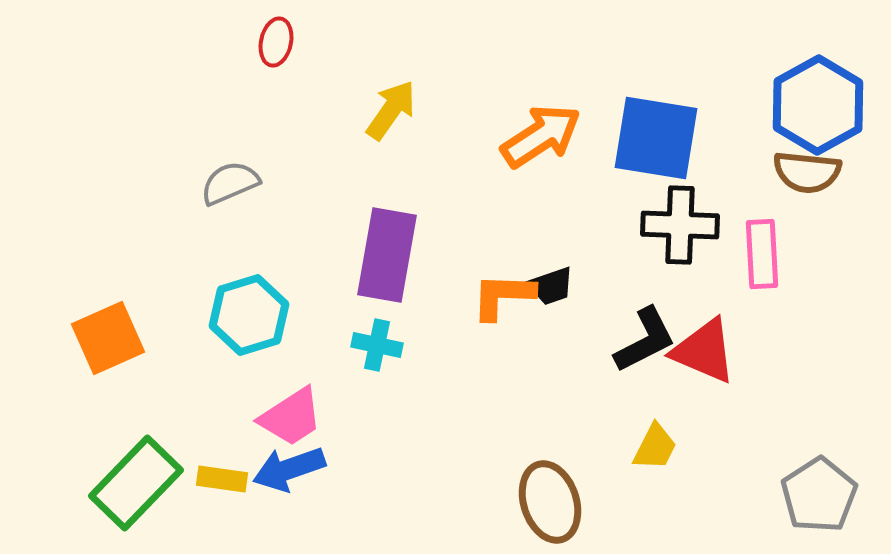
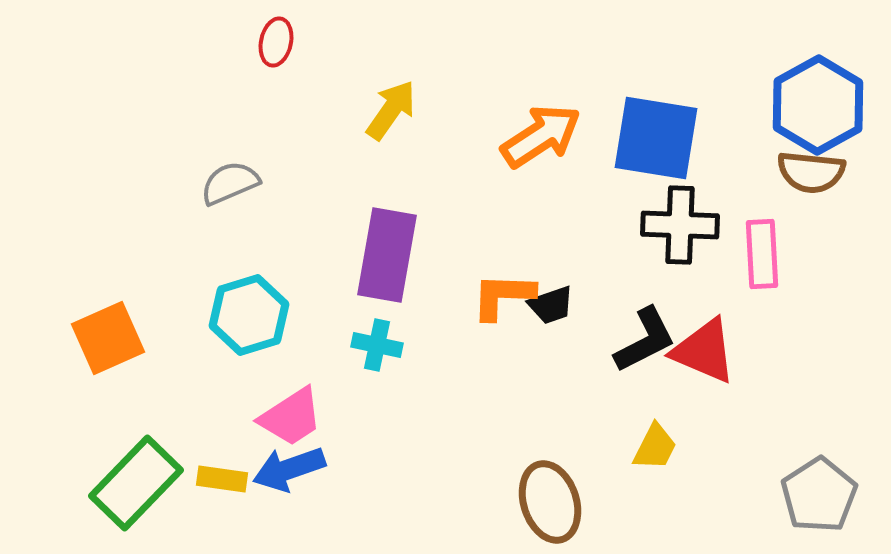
brown semicircle: moved 4 px right
black trapezoid: moved 19 px down
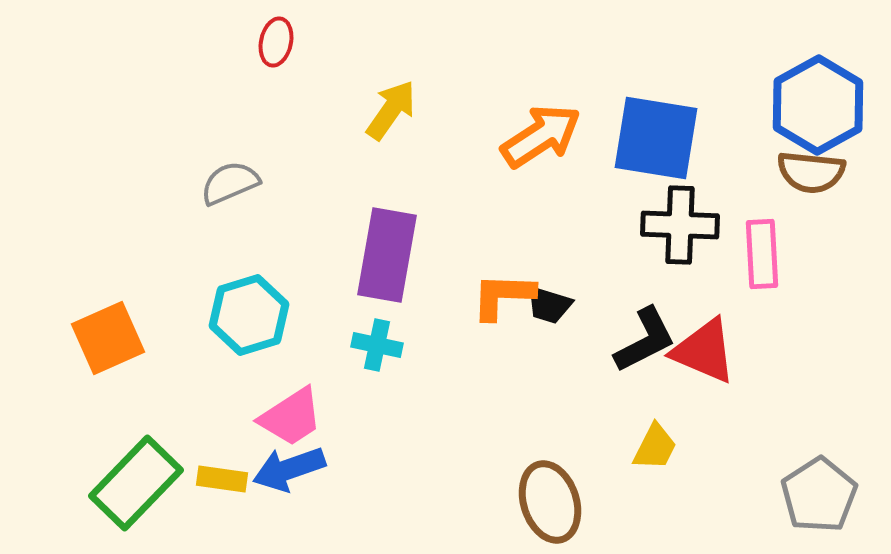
black trapezoid: moved 2 px left; rotated 36 degrees clockwise
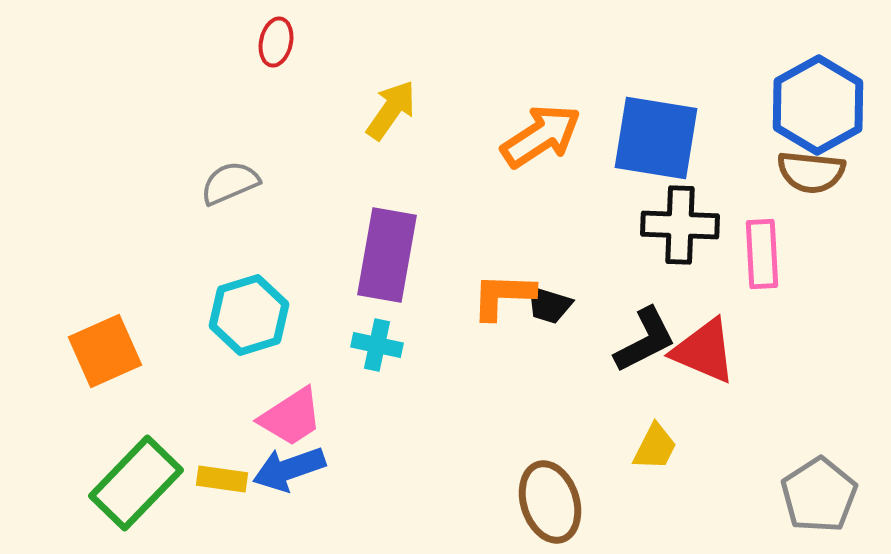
orange square: moved 3 px left, 13 px down
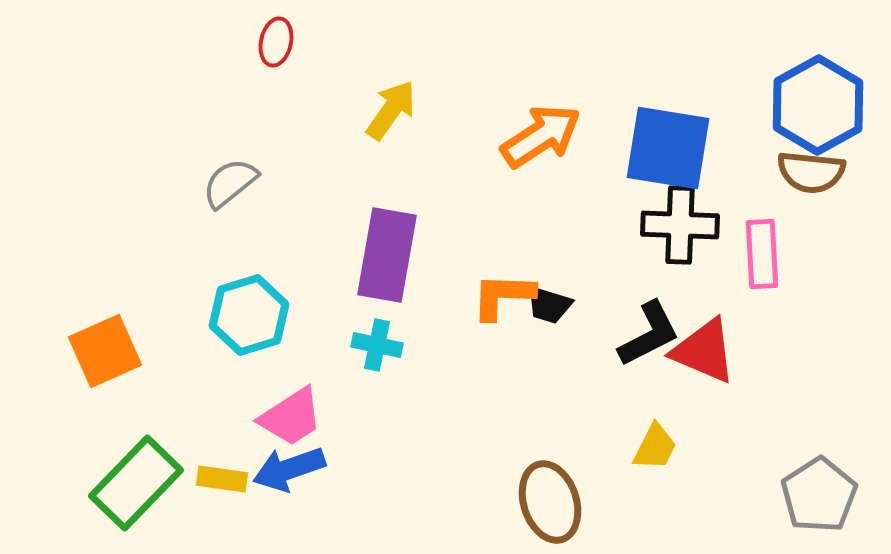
blue square: moved 12 px right, 10 px down
gray semicircle: rotated 16 degrees counterclockwise
black L-shape: moved 4 px right, 6 px up
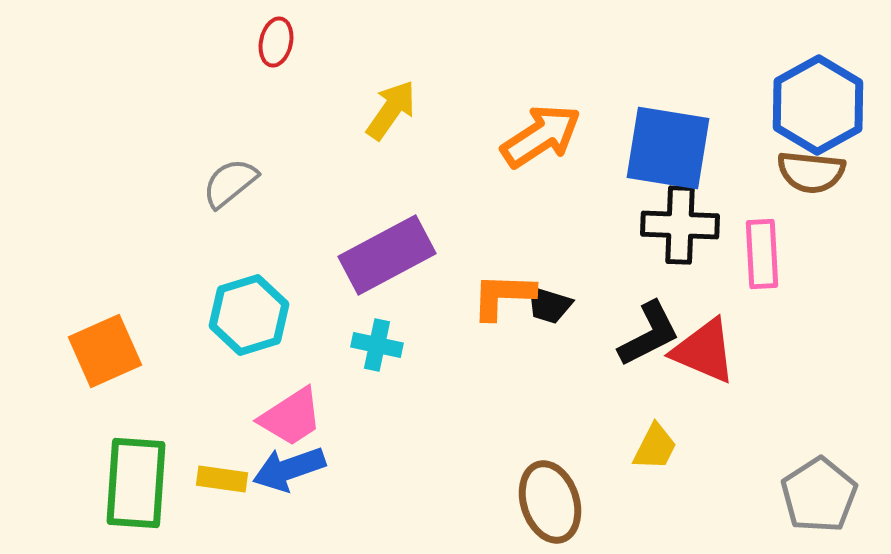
purple rectangle: rotated 52 degrees clockwise
green rectangle: rotated 40 degrees counterclockwise
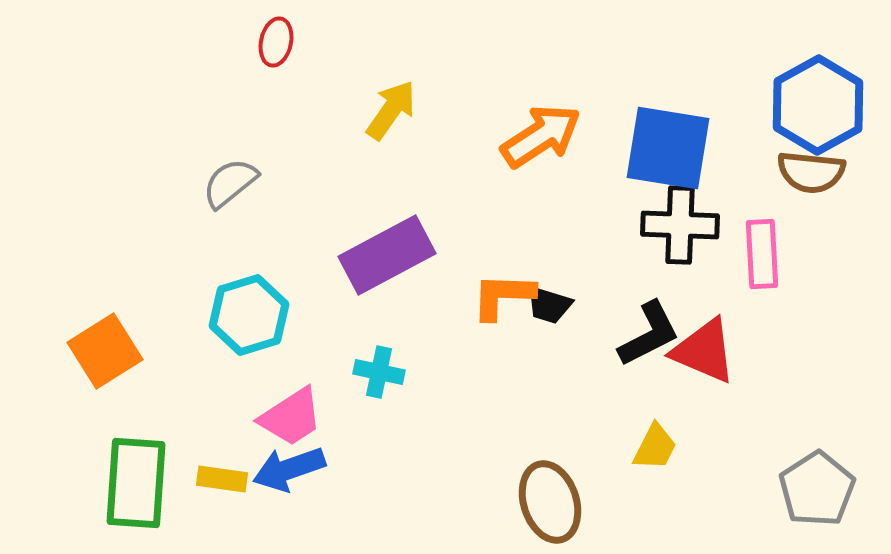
cyan cross: moved 2 px right, 27 px down
orange square: rotated 8 degrees counterclockwise
gray pentagon: moved 2 px left, 6 px up
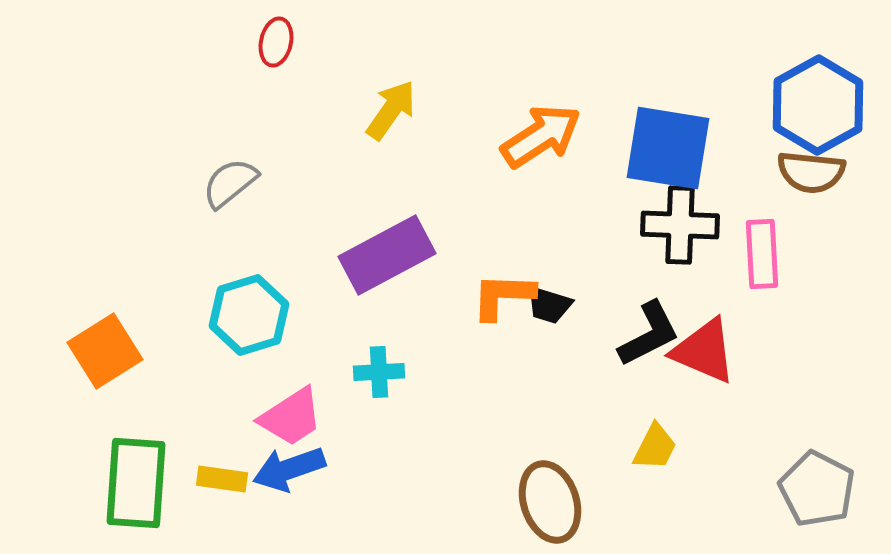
cyan cross: rotated 15 degrees counterclockwise
gray pentagon: rotated 12 degrees counterclockwise
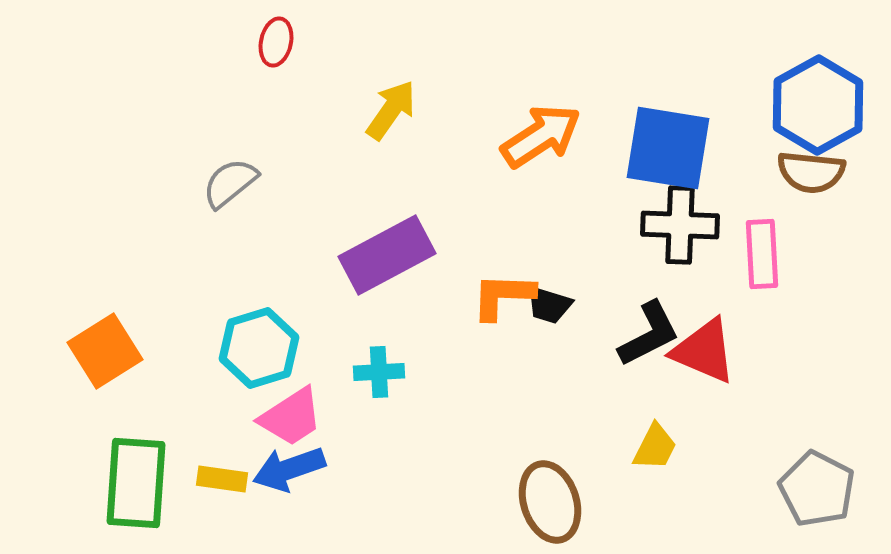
cyan hexagon: moved 10 px right, 33 px down
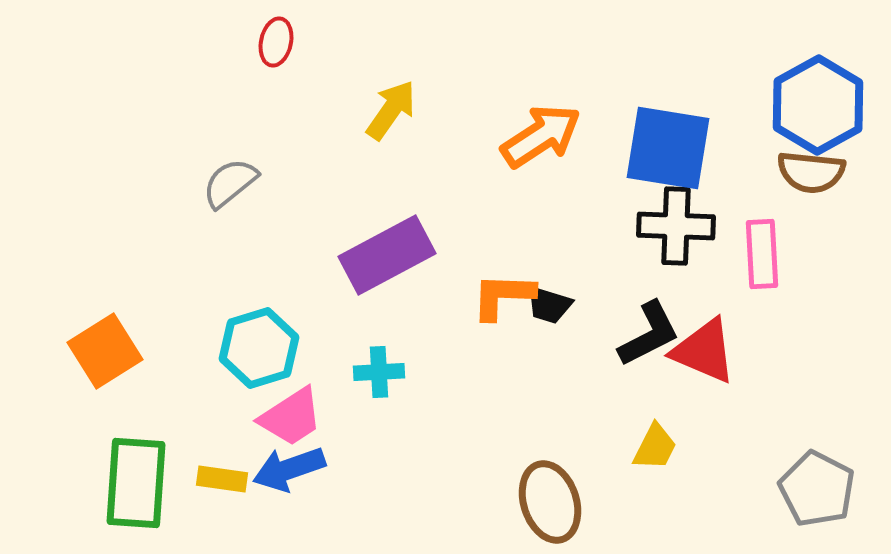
black cross: moved 4 px left, 1 px down
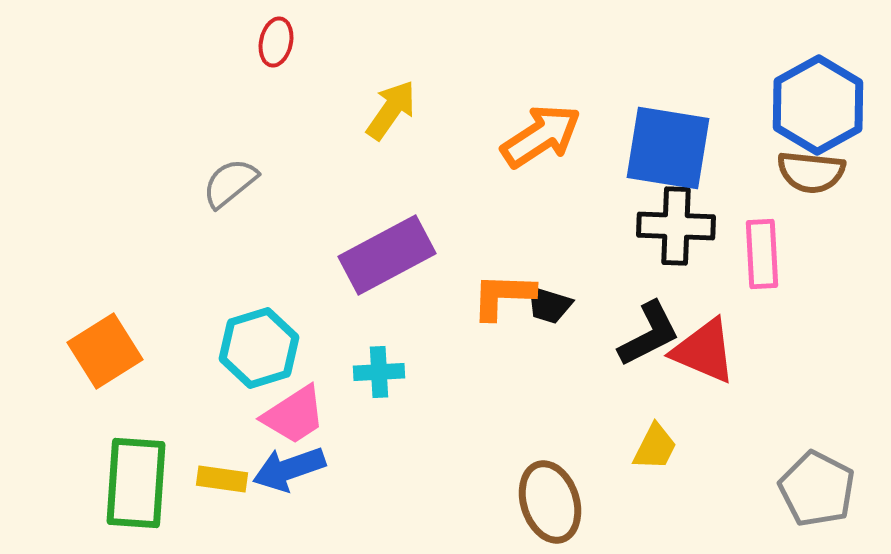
pink trapezoid: moved 3 px right, 2 px up
